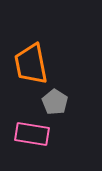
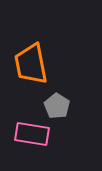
gray pentagon: moved 2 px right, 4 px down
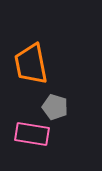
gray pentagon: moved 2 px left, 1 px down; rotated 15 degrees counterclockwise
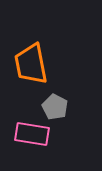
gray pentagon: rotated 10 degrees clockwise
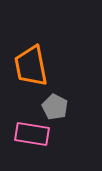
orange trapezoid: moved 2 px down
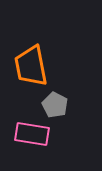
gray pentagon: moved 2 px up
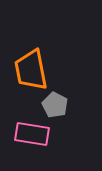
orange trapezoid: moved 4 px down
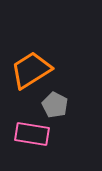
orange trapezoid: rotated 69 degrees clockwise
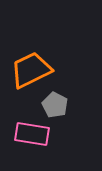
orange trapezoid: rotated 6 degrees clockwise
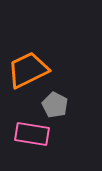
orange trapezoid: moved 3 px left
